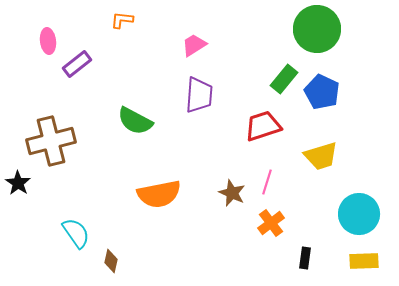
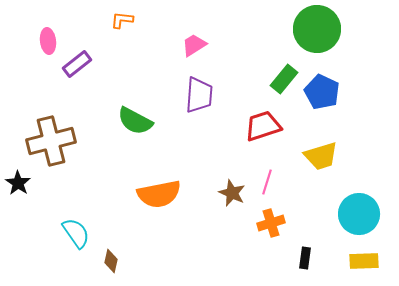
orange cross: rotated 20 degrees clockwise
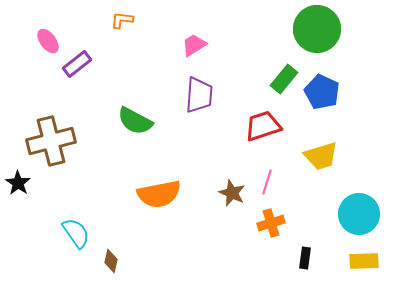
pink ellipse: rotated 30 degrees counterclockwise
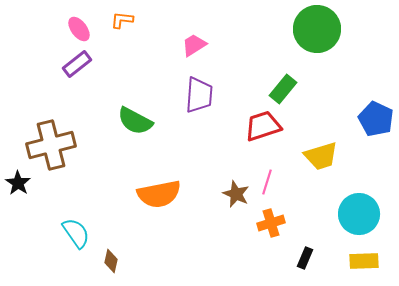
pink ellipse: moved 31 px right, 12 px up
green rectangle: moved 1 px left, 10 px down
blue pentagon: moved 54 px right, 27 px down
brown cross: moved 4 px down
brown star: moved 4 px right, 1 px down
black rectangle: rotated 15 degrees clockwise
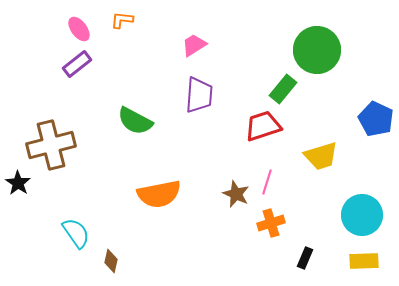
green circle: moved 21 px down
cyan circle: moved 3 px right, 1 px down
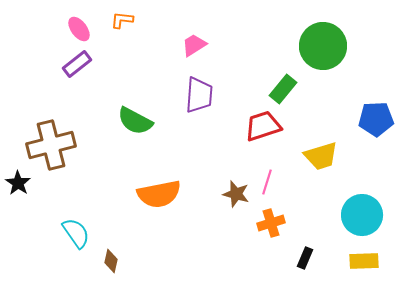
green circle: moved 6 px right, 4 px up
blue pentagon: rotated 28 degrees counterclockwise
brown star: rotated 8 degrees counterclockwise
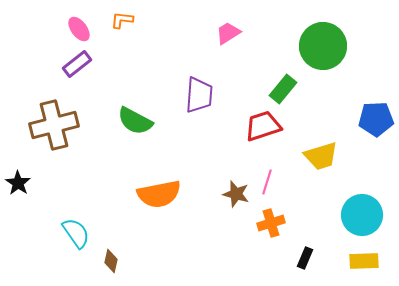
pink trapezoid: moved 34 px right, 12 px up
brown cross: moved 3 px right, 20 px up
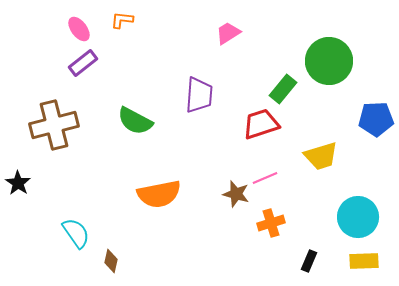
green circle: moved 6 px right, 15 px down
purple rectangle: moved 6 px right, 1 px up
red trapezoid: moved 2 px left, 2 px up
pink line: moved 2 px left, 4 px up; rotated 50 degrees clockwise
cyan circle: moved 4 px left, 2 px down
black rectangle: moved 4 px right, 3 px down
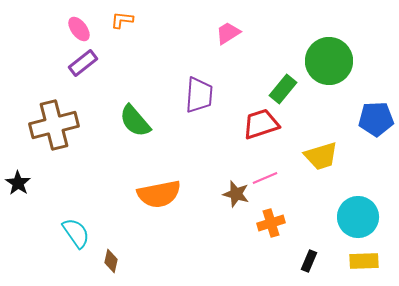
green semicircle: rotated 21 degrees clockwise
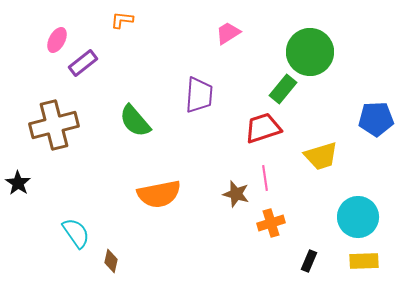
pink ellipse: moved 22 px left, 11 px down; rotated 65 degrees clockwise
green circle: moved 19 px left, 9 px up
red trapezoid: moved 2 px right, 4 px down
pink line: rotated 75 degrees counterclockwise
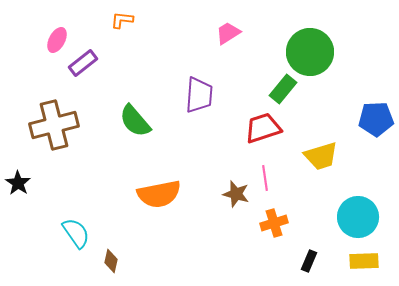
orange cross: moved 3 px right
